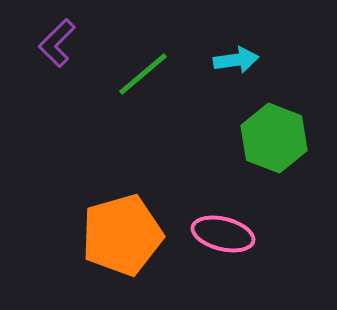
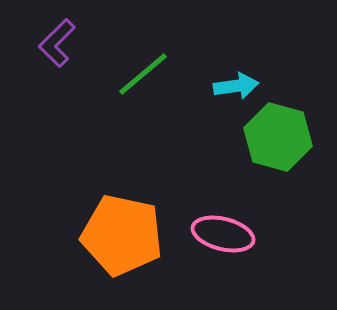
cyan arrow: moved 26 px down
green hexagon: moved 4 px right, 1 px up; rotated 6 degrees counterclockwise
orange pentagon: rotated 28 degrees clockwise
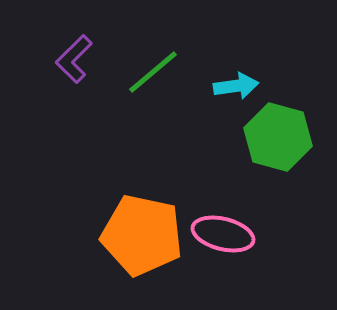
purple L-shape: moved 17 px right, 16 px down
green line: moved 10 px right, 2 px up
orange pentagon: moved 20 px right
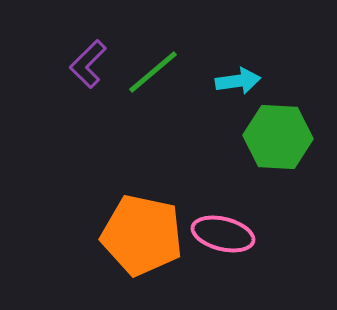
purple L-shape: moved 14 px right, 5 px down
cyan arrow: moved 2 px right, 5 px up
green hexagon: rotated 12 degrees counterclockwise
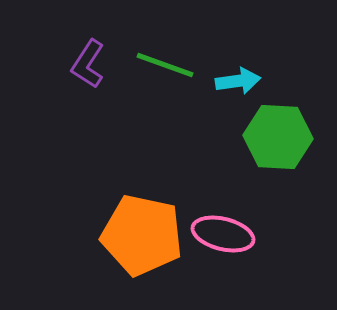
purple L-shape: rotated 12 degrees counterclockwise
green line: moved 12 px right, 7 px up; rotated 60 degrees clockwise
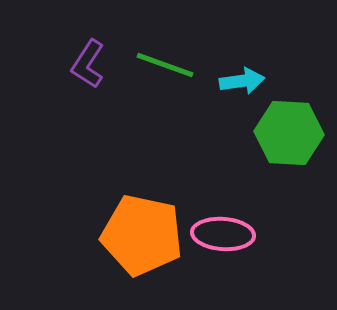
cyan arrow: moved 4 px right
green hexagon: moved 11 px right, 4 px up
pink ellipse: rotated 10 degrees counterclockwise
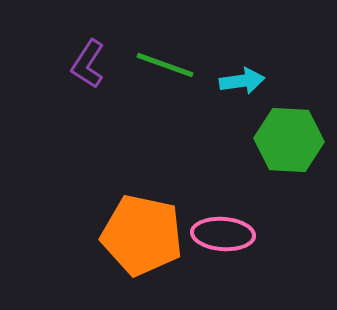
green hexagon: moved 7 px down
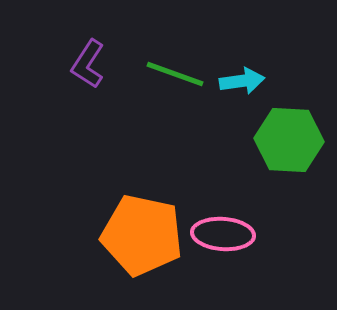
green line: moved 10 px right, 9 px down
